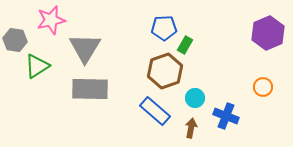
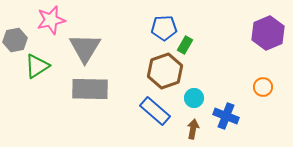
gray hexagon: rotated 20 degrees counterclockwise
cyan circle: moved 1 px left
brown arrow: moved 2 px right, 1 px down
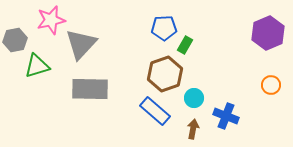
gray triangle: moved 4 px left, 4 px up; rotated 12 degrees clockwise
green triangle: rotated 16 degrees clockwise
brown hexagon: moved 3 px down
orange circle: moved 8 px right, 2 px up
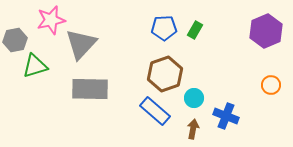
purple hexagon: moved 2 px left, 2 px up
green rectangle: moved 10 px right, 15 px up
green triangle: moved 2 px left
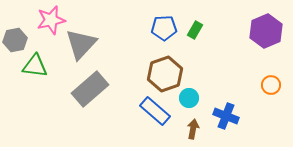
green triangle: rotated 24 degrees clockwise
gray rectangle: rotated 42 degrees counterclockwise
cyan circle: moved 5 px left
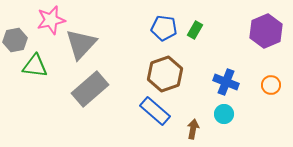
blue pentagon: rotated 10 degrees clockwise
cyan circle: moved 35 px right, 16 px down
blue cross: moved 34 px up
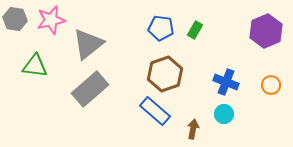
blue pentagon: moved 3 px left
gray hexagon: moved 21 px up; rotated 20 degrees clockwise
gray triangle: moved 7 px right; rotated 8 degrees clockwise
